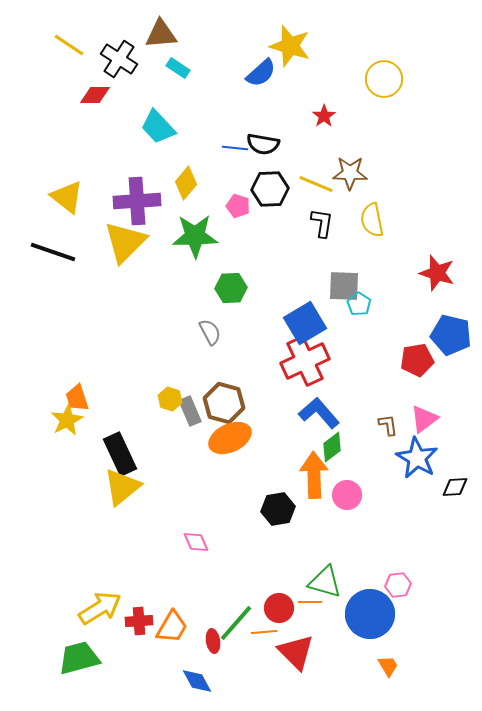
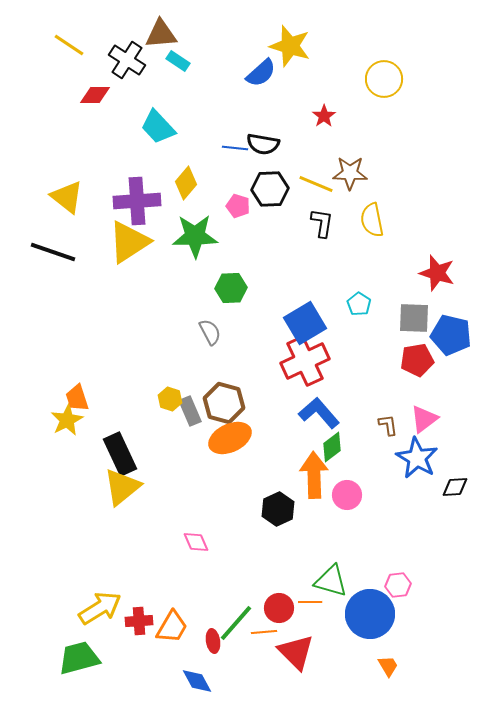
black cross at (119, 59): moved 8 px right, 1 px down
cyan rectangle at (178, 68): moved 7 px up
yellow triangle at (125, 242): moved 4 px right; rotated 12 degrees clockwise
gray square at (344, 286): moved 70 px right, 32 px down
black hexagon at (278, 509): rotated 16 degrees counterclockwise
green triangle at (325, 582): moved 6 px right, 1 px up
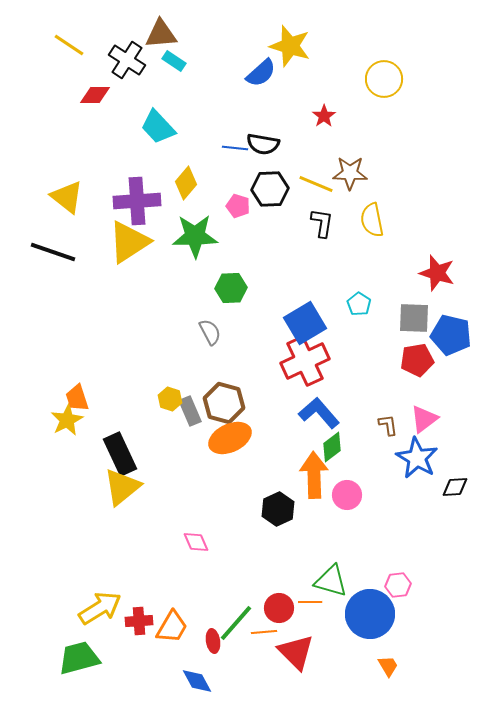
cyan rectangle at (178, 61): moved 4 px left
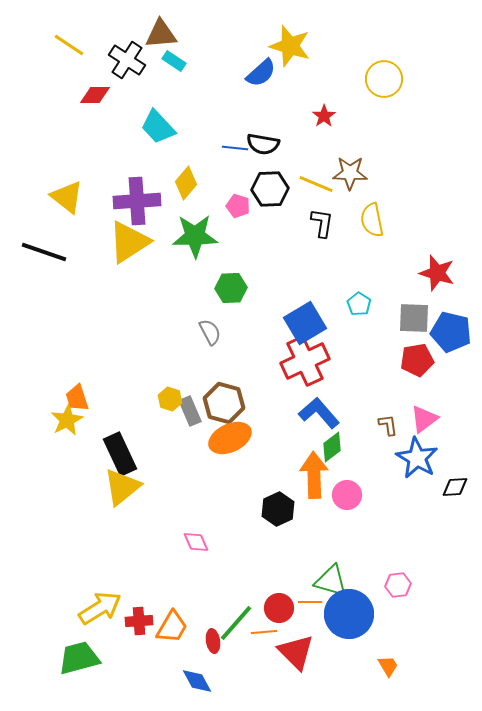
black line at (53, 252): moved 9 px left
blue pentagon at (451, 335): moved 3 px up
blue circle at (370, 614): moved 21 px left
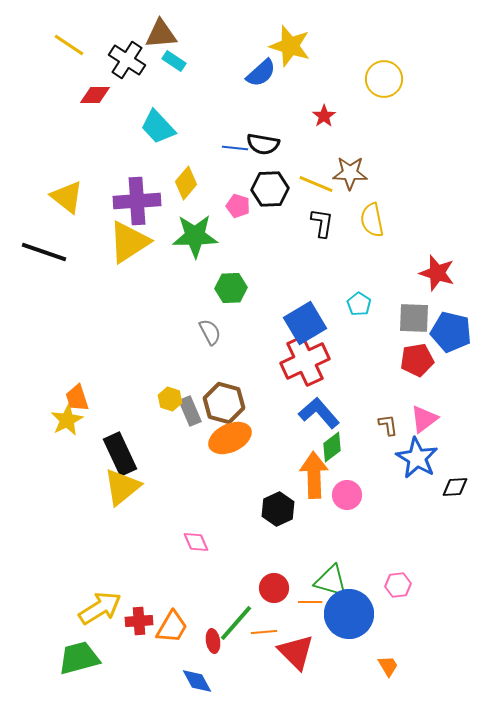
red circle at (279, 608): moved 5 px left, 20 px up
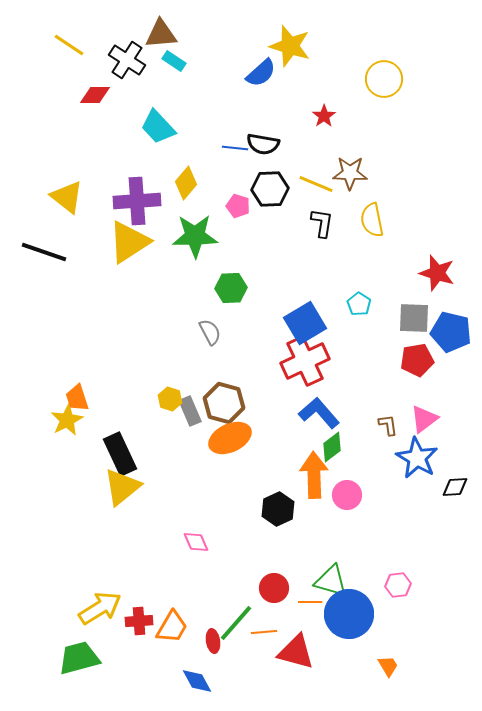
red triangle at (296, 652): rotated 30 degrees counterclockwise
